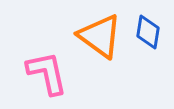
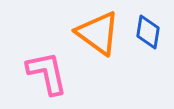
orange triangle: moved 2 px left, 3 px up
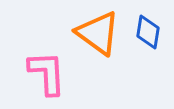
pink L-shape: rotated 9 degrees clockwise
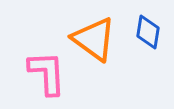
orange triangle: moved 4 px left, 6 px down
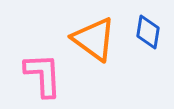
pink L-shape: moved 4 px left, 2 px down
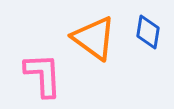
orange triangle: moved 1 px up
